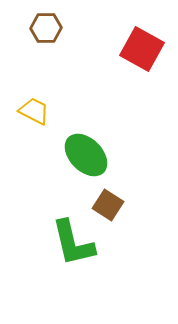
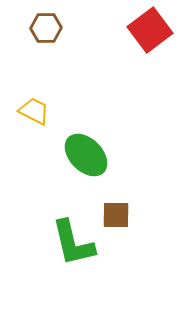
red square: moved 8 px right, 19 px up; rotated 24 degrees clockwise
brown square: moved 8 px right, 10 px down; rotated 32 degrees counterclockwise
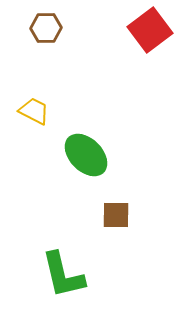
green L-shape: moved 10 px left, 32 px down
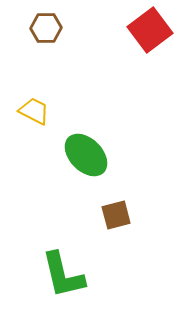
brown square: rotated 16 degrees counterclockwise
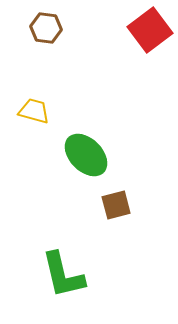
brown hexagon: rotated 8 degrees clockwise
yellow trapezoid: rotated 12 degrees counterclockwise
brown square: moved 10 px up
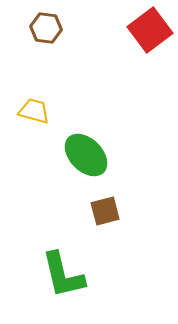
brown square: moved 11 px left, 6 px down
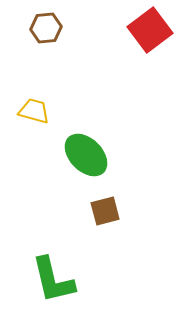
brown hexagon: rotated 12 degrees counterclockwise
green L-shape: moved 10 px left, 5 px down
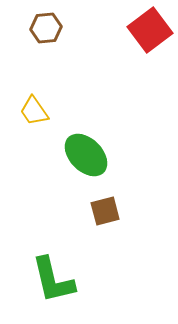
yellow trapezoid: rotated 140 degrees counterclockwise
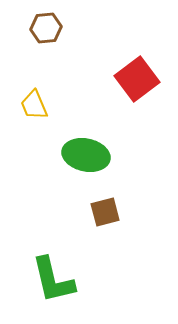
red square: moved 13 px left, 49 px down
yellow trapezoid: moved 6 px up; rotated 12 degrees clockwise
green ellipse: rotated 33 degrees counterclockwise
brown square: moved 1 px down
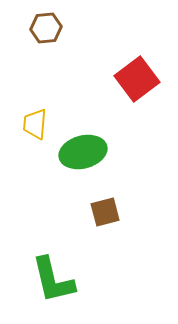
yellow trapezoid: moved 1 px right, 19 px down; rotated 28 degrees clockwise
green ellipse: moved 3 px left, 3 px up; rotated 27 degrees counterclockwise
